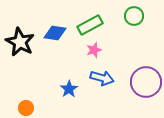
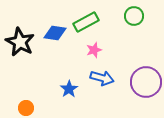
green rectangle: moved 4 px left, 3 px up
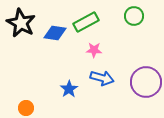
black star: moved 1 px right, 19 px up
pink star: rotated 21 degrees clockwise
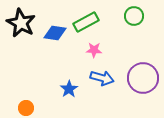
purple circle: moved 3 px left, 4 px up
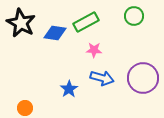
orange circle: moved 1 px left
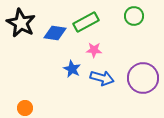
blue star: moved 3 px right, 20 px up; rotated 12 degrees counterclockwise
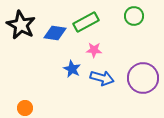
black star: moved 2 px down
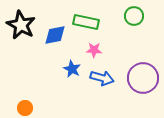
green rectangle: rotated 40 degrees clockwise
blue diamond: moved 2 px down; rotated 20 degrees counterclockwise
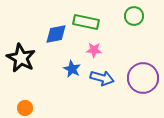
black star: moved 33 px down
blue diamond: moved 1 px right, 1 px up
